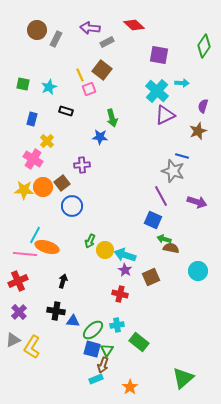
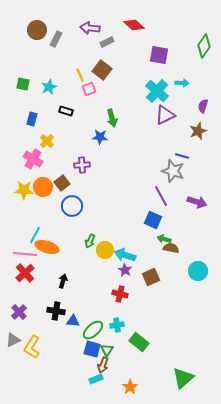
red cross at (18, 281): moved 7 px right, 8 px up; rotated 18 degrees counterclockwise
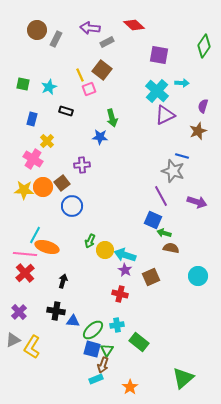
green arrow at (164, 239): moved 6 px up
cyan circle at (198, 271): moved 5 px down
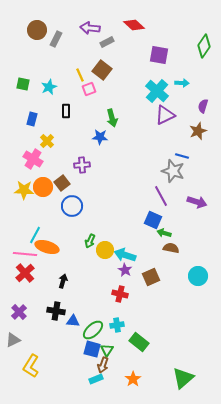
black rectangle at (66, 111): rotated 72 degrees clockwise
yellow L-shape at (32, 347): moved 1 px left, 19 px down
orange star at (130, 387): moved 3 px right, 8 px up
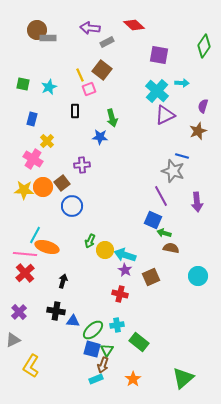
gray rectangle at (56, 39): moved 8 px left, 1 px up; rotated 63 degrees clockwise
black rectangle at (66, 111): moved 9 px right
purple arrow at (197, 202): rotated 66 degrees clockwise
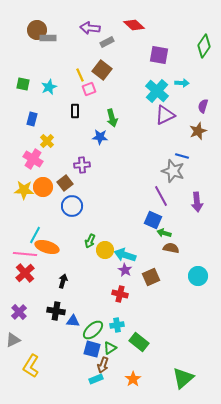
brown square at (62, 183): moved 3 px right
green triangle at (107, 350): moved 3 px right, 2 px up; rotated 24 degrees clockwise
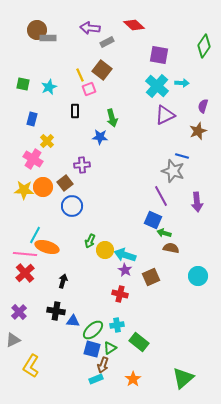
cyan cross at (157, 91): moved 5 px up
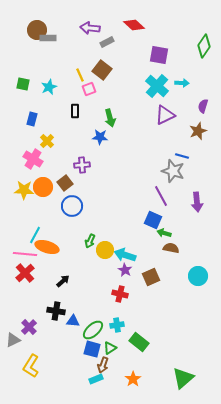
green arrow at (112, 118): moved 2 px left
black arrow at (63, 281): rotated 32 degrees clockwise
purple cross at (19, 312): moved 10 px right, 15 px down
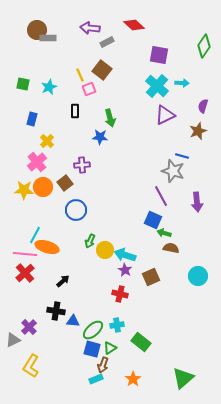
pink cross at (33, 159): moved 4 px right, 3 px down; rotated 18 degrees clockwise
blue circle at (72, 206): moved 4 px right, 4 px down
green rectangle at (139, 342): moved 2 px right
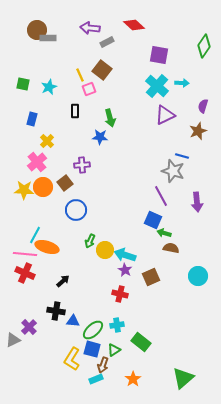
red cross at (25, 273): rotated 24 degrees counterclockwise
green triangle at (110, 348): moved 4 px right, 2 px down
yellow L-shape at (31, 366): moved 41 px right, 7 px up
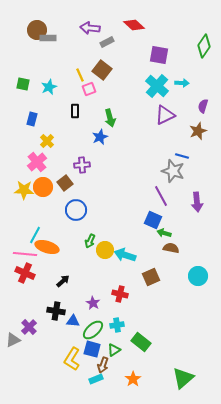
blue star at (100, 137): rotated 28 degrees counterclockwise
purple star at (125, 270): moved 32 px left, 33 px down
